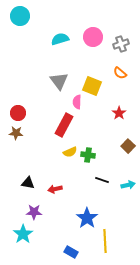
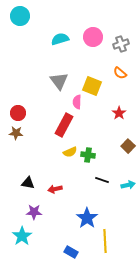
cyan star: moved 1 px left, 2 px down
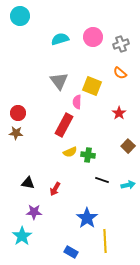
red arrow: rotated 48 degrees counterclockwise
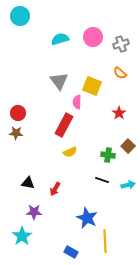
green cross: moved 20 px right
blue star: rotated 10 degrees counterclockwise
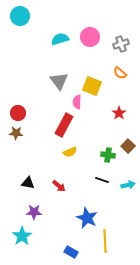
pink circle: moved 3 px left
red arrow: moved 4 px right, 3 px up; rotated 80 degrees counterclockwise
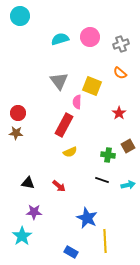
brown square: rotated 16 degrees clockwise
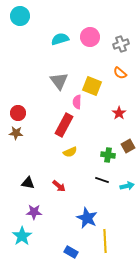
cyan arrow: moved 1 px left, 1 px down
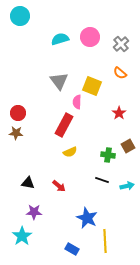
gray cross: rotated 21 degrees counterclockwise
blue rectangle: moved 1 px right, 3 px up
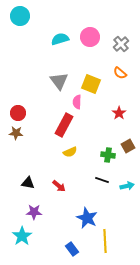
yellow square: moved 1 px left, 2 px up
blue rectangle: rotated 24 degrees clockwise
